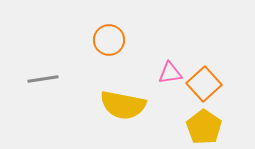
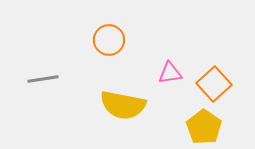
orange square: moved 10 px right
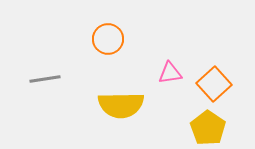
orange circle: moved 1 px left, 1 px up
gray line: moved 2 px right
yellow semicircle: moved 2 px left; rotated 12 degrees counterclockwise
yellow pentagon: moved 4 px right, 1 px down
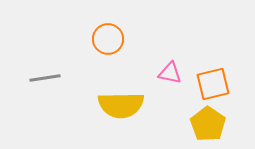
pink triangle: rotated 20 degrees clockwise
gray line: moved 1 px up
orange square: moved 1 px left; rotated 28 degrees clockwise
yellow pentagon: moved 4 px up
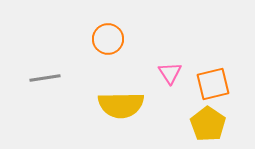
pink triangle: rotated 45 degrees clockwise
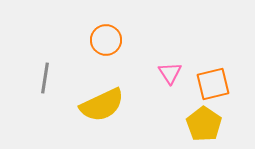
orange circle: moved 2 px left, 1 px down
gray line: rotated 72 degrees counterclockwise
yellow semicircle: moved 19 px left; rotated 24 degrees counterclockwise
yellow pentagon: moved 4 px left
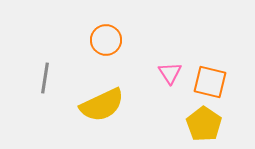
orange square: moved 3 px left, 2 px up; rotated 28 degrees clockwise
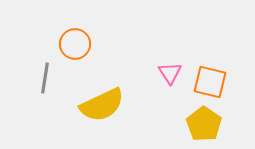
orange circle: moved 31 px left, 4 px down
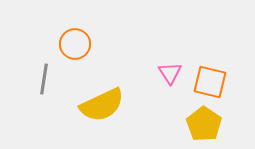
gray line: moved 1 px left, 1 px down
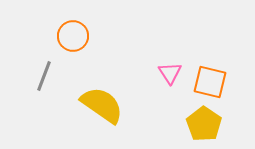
orange circle: moved 2 px left, 8 px up
gray line: moved 3 px up; rotated 12 degrees clockwise
yellow semicircle: rotated 120 degrees counterclockwise
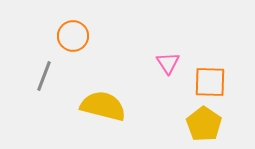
pink triangle: moved 2 px left, 10 px up
orange square: rotated 12 degrees counterclockwise
yellow semicircle: moved 1 px right, 1 px down; rotated 21 degrees counterclockwise
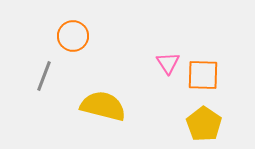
orange square: moved 7 px left, 7 px up
